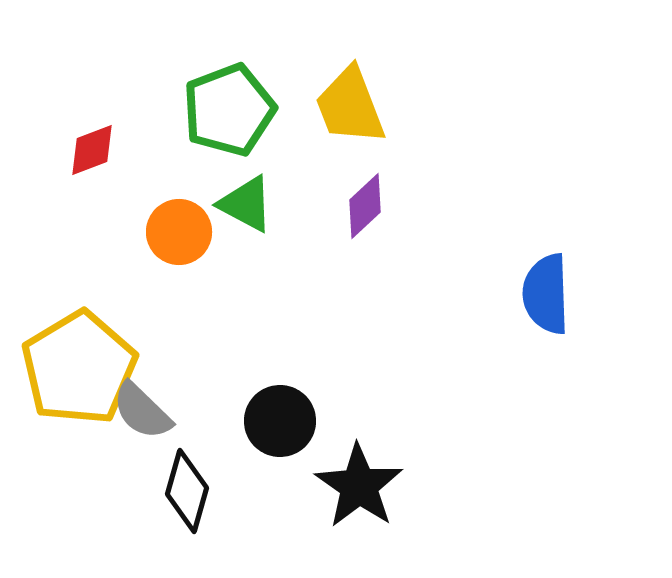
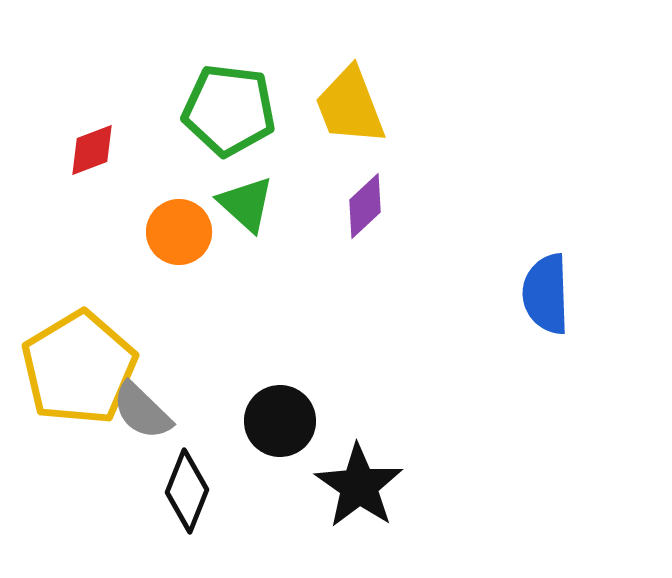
green pentagon: rotated 28 degrees clockwise
green triangle: rotated 14 degrees clockwise
black diamond: rotated 6 degrees clockwise
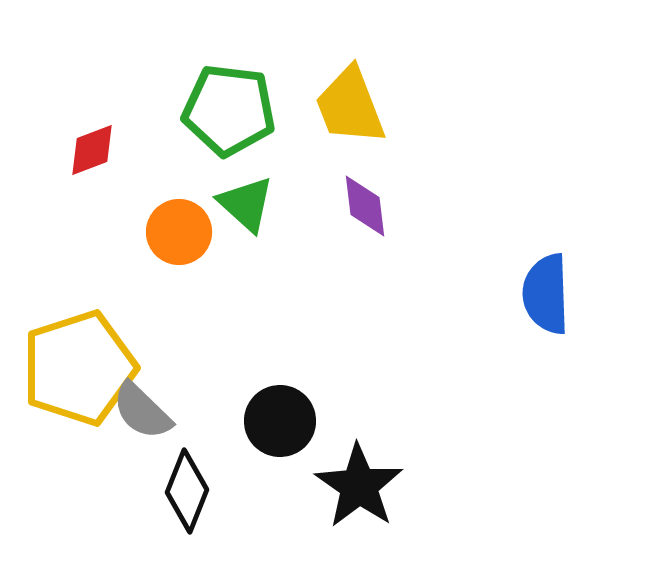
purple diamond: rotated 54 degrees counterclockwise
yellow pentagon: rotated 13 degrees clockwise
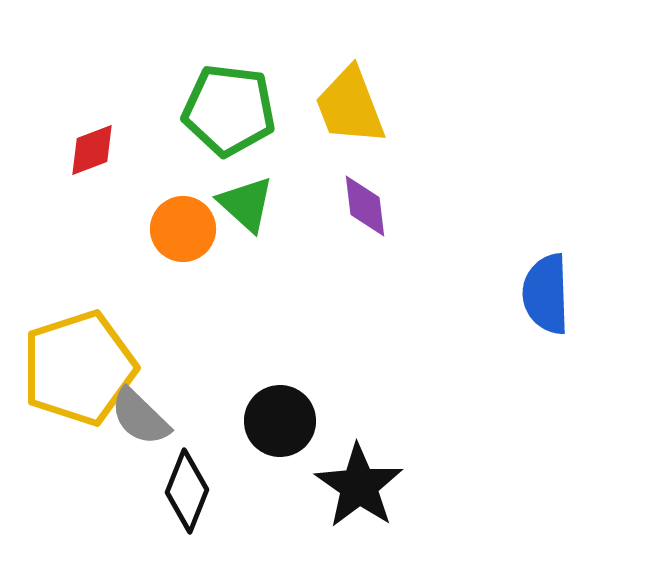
orange circle: moved 4 px right, 3 px up
gray semicircle: moved 2 px left, 6 px down
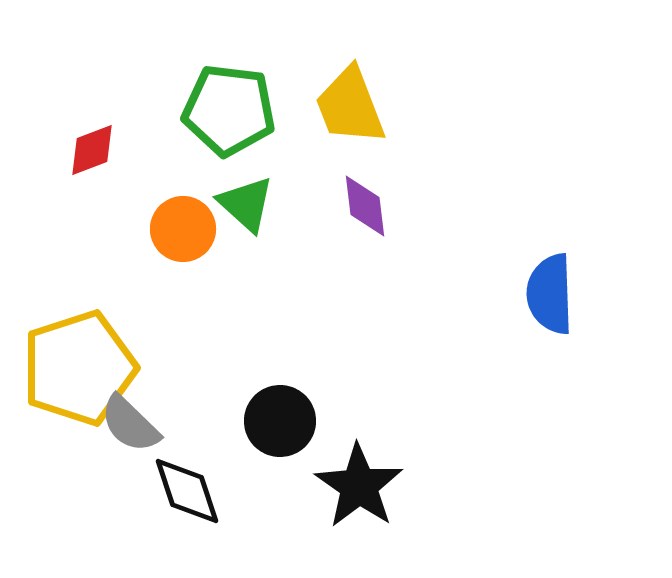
blue semicircle: moved 4 px right
gray semicircle: moved 10 px left, 7 px down
black diamond: rotated 40 degrees counterclockwise
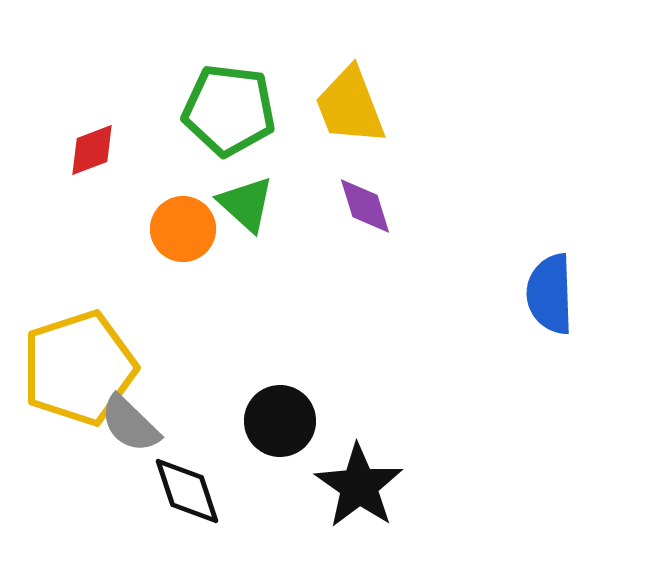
purple diamond: rotated 10 degrees counterclockwise
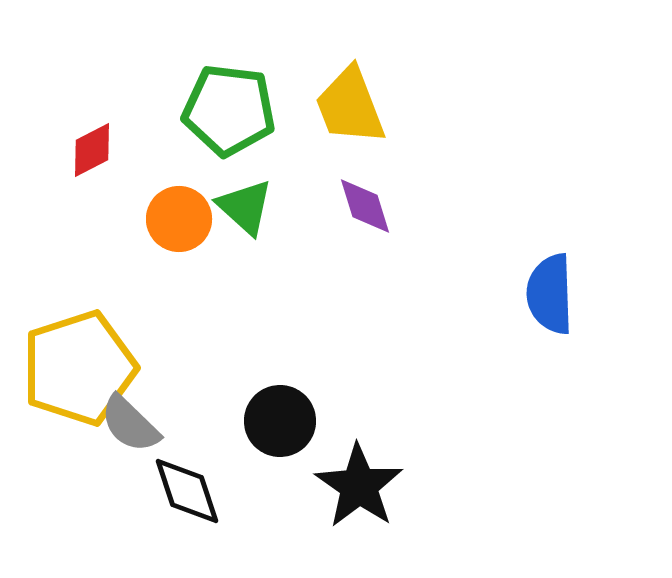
red diamond: rotated 6 degrees counterclockwise
green triangle: moved 1 px left, 3 px down
orange circle: moved 4 px left, 10 px up
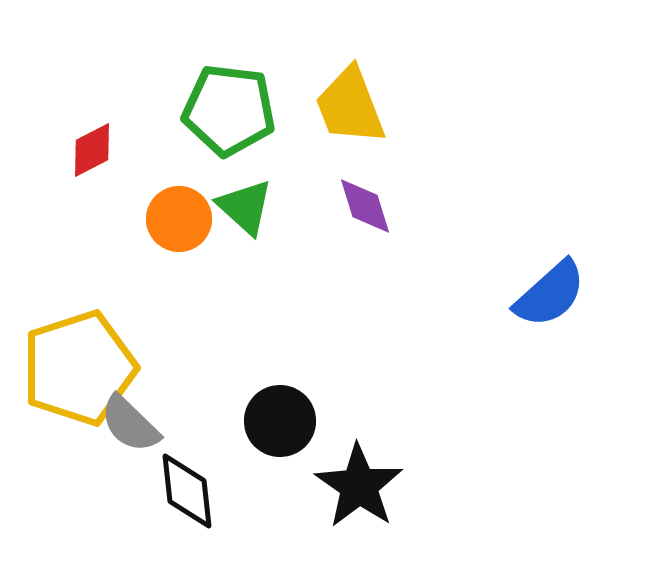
blue semicircle: rotated 130 degrees counterclockwise
black diamond: rotated 12 degrees clockwise
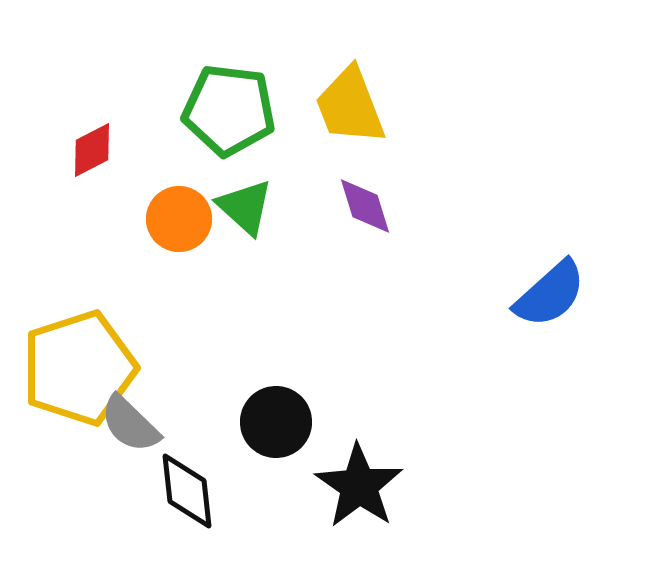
black circle: moved 4 px left, 1 px down
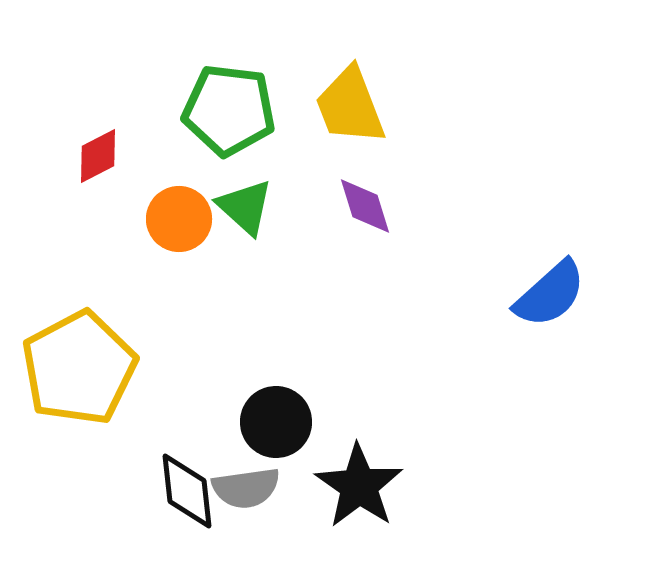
red diamond: moved 6 px right, 6 px down
yellow pentagon: rotated 10 degrees counterclockwise
gray semicircle: moved 116 px right, 64 px down; rotated 52 degrees counterclockwise
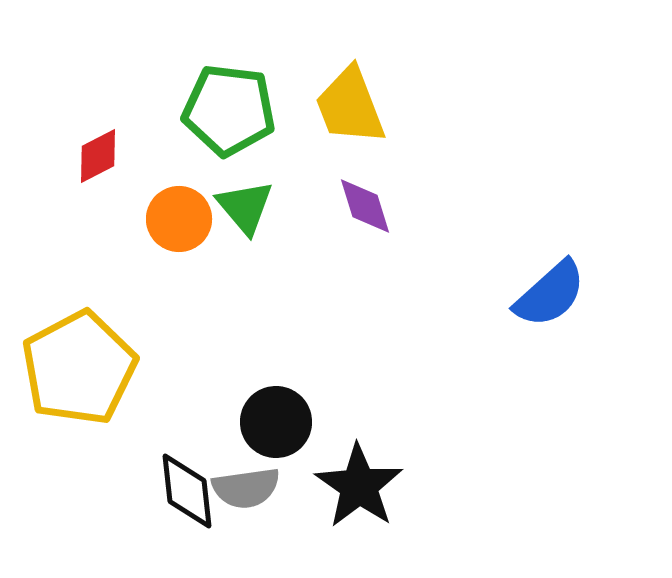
green triangle: rotated 8 degrees clockwise
